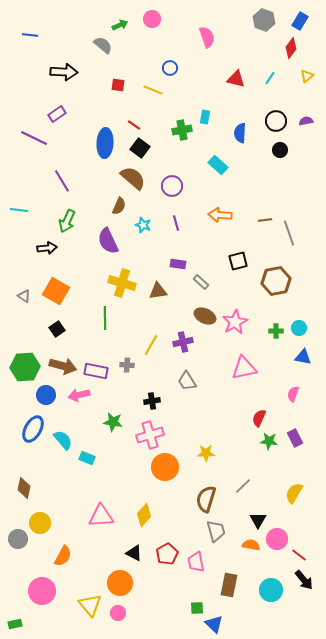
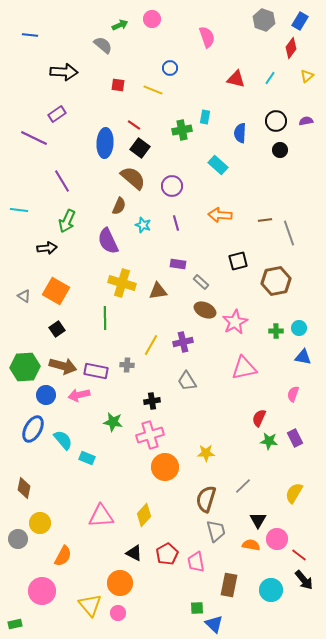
brown ellipse at (205, 316): moved 6 px up
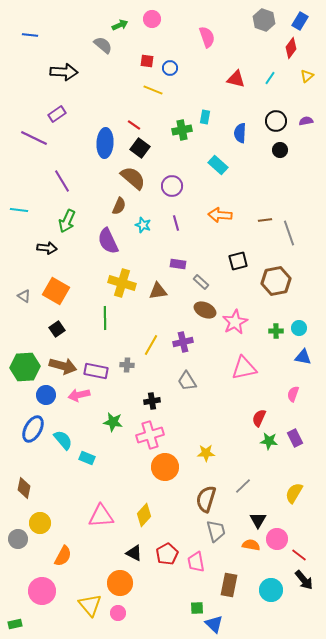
red square at (118, 85): moved 29 px right, 24 px up
black arrow at (47, 248): rotated 12 degrees clockwise
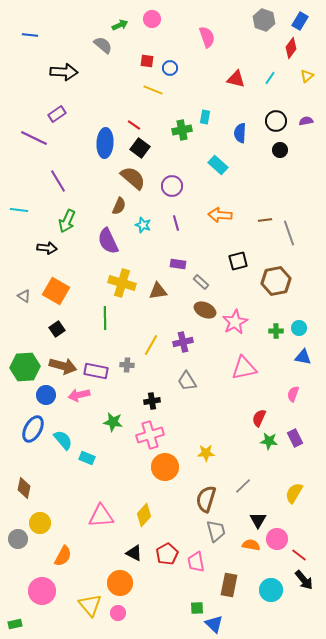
purple line at (62, 181): moved 4 px left
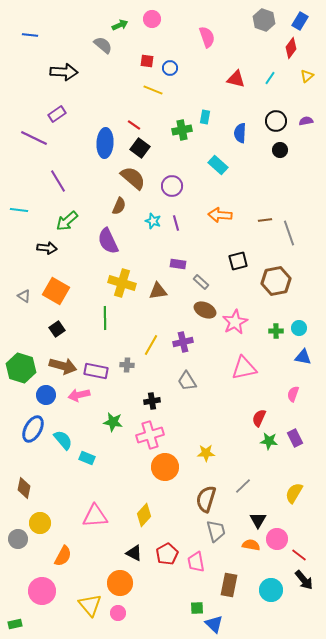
green arrow at (67, 221): rotated 25 degrees clockwise
cyan star at (143, 225): moved 10 px right, 4 px up
green hexagon at (25, 367): moved 4 px left, 1 px down; rotated 20 degrees clockwise
pink triangle at (101, 516): moved 6 px left
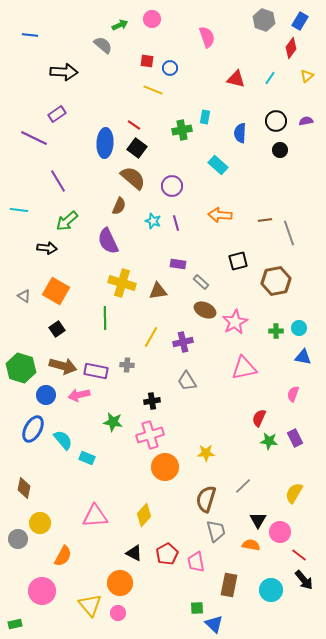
black square at (140, 148): moved 3 px left
yellow line at (151, 345): moved 8 px up
pink circle at (277, 539): moved 3 px right, 7 px up
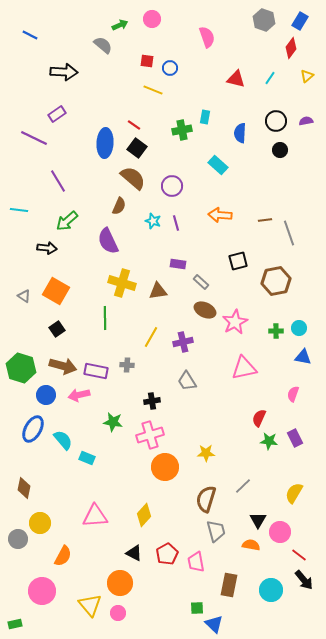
blue line at (30, 35): rotated 21 degrees clockwise
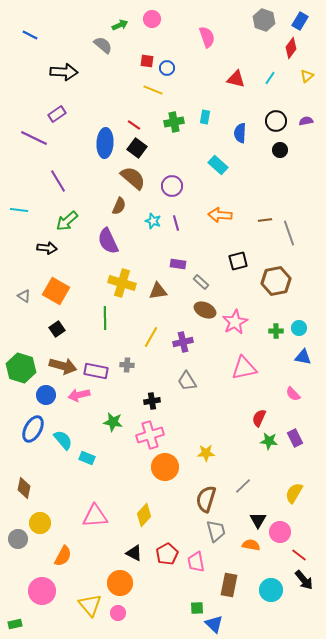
blue circle at (170, 68): moved 3 px left
green cross at (182, 130): moved 8 px left, 8 px up
pink semicircle at (293, 394): rotated 63 degrees counterclockwise
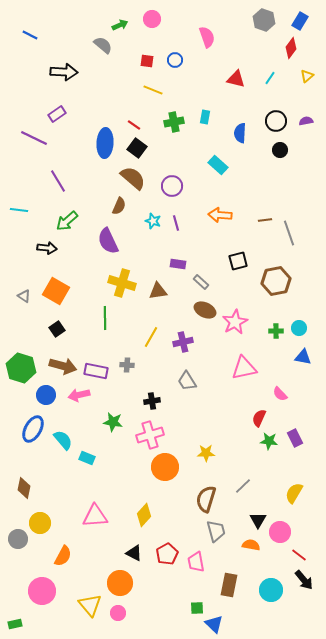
blue circle at (167, 68): moved 8 px right, 8 px up
pink semicircle at (293, 394): moved 13 px left
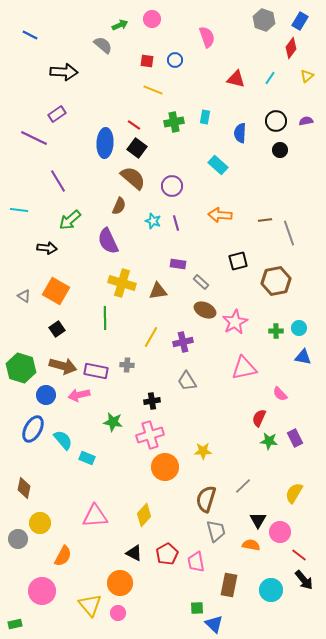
green arrow at (67, 221): moved 3 px right, 1 px up
yellow star at (206, 453): moved 3 px left, 2 px up
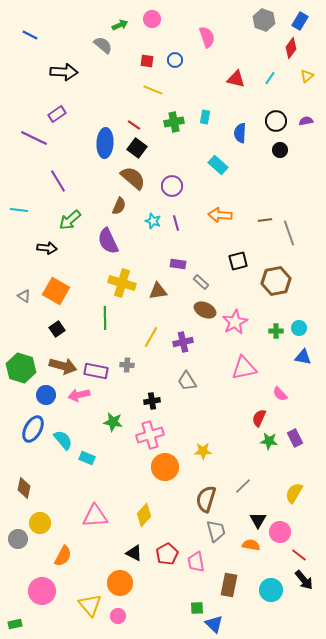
pink circle at (118, 613): moved 3 px down
